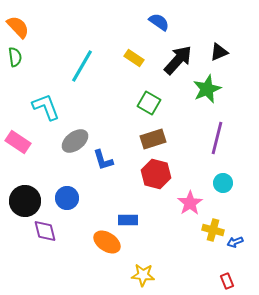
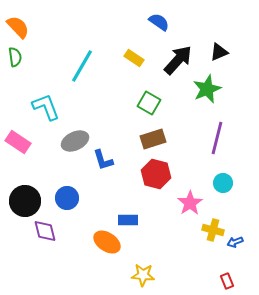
gray ellipse: rotated 12 degrees clockwise
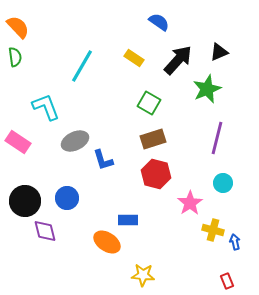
blue arrow: rotated 98 degrees clockwise
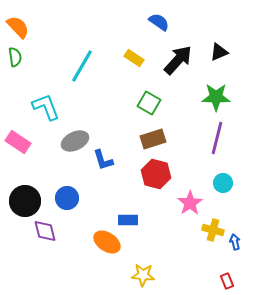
green star: moved 9 px right, 8 px down; rotated 24 degrees clockwise
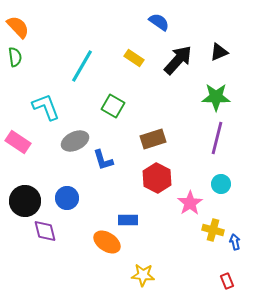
green square: moved 36 px left, 3 px down
red hexagon: moved 1 px right, 4 px down; rotated 12 degrees clockwise
cyan circle: moved 2 px left, 1 px down
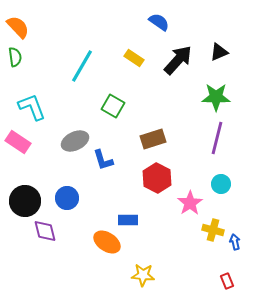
cyan L-shape: moved 14 px left
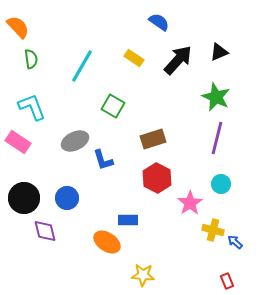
green semicircle: moved 16 px right, 2 px down
green star: rotated 24 degrees clockwise
black circle: moved 1 px left, 3 px up
blue arrow: rotated 35 degrees counterclockwise
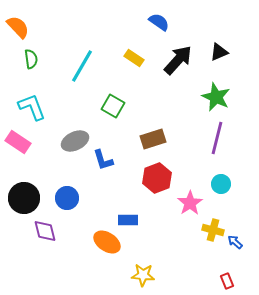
red hexagon: rotated 12 degrees clockwise
